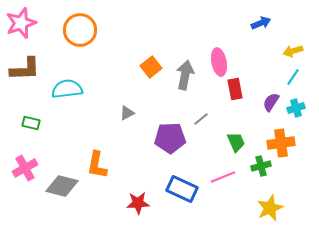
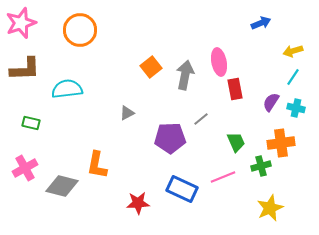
cyan cross: rotated 30 degrees clockwise
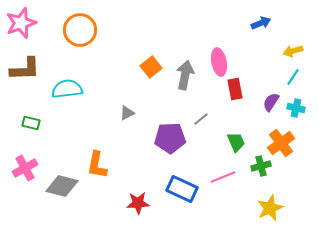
orange cross: rotated 28 degrees counterclockwise
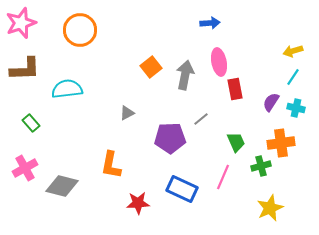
blue arrow: moved 51 px left; rotated 18 degrees clockwise
green rectangle: rotated 36 degrees clockwise
orange cross: rotated 28 degrees clockwise
orange L-shape: moved 14 px right
pink line: rotated 45 degrees counterclockwise
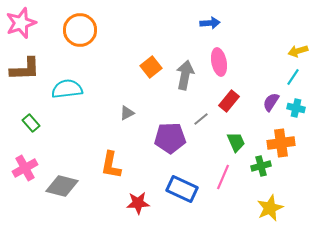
yellow arrow: moved 5 px right
red rectangle: moved 6 px left, 12 px down; rotated 50 degrees clockwise
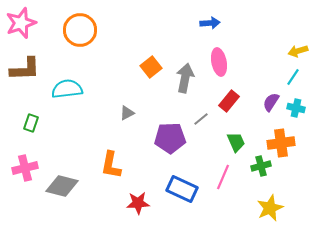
gray arrow: moved 3 px down
green rectangle: rotated 60 degrees clockwise
pink cross: rotated 15 degrees clockwise
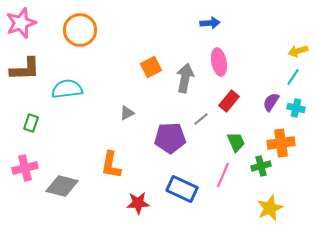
orange square: rotated 10 degrees clockwise
pink line: moved 2 px up
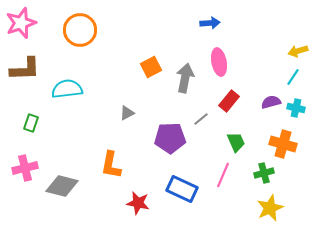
purple semicircle: rotated 42 degrees clockwise
orange cross: moved 2 px right, 1 px down; rotated 24 degrees clockwise
green cross: moved 3 px right, 7 px down
red star: rotated 15 degrees clockwise
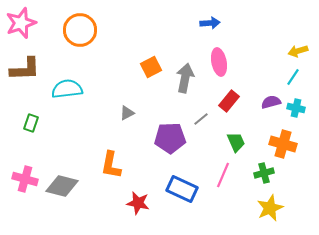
pink cross: moved 11 px down; rotated 30 degrees clockwise
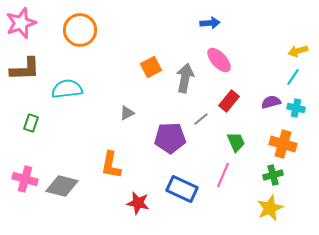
pink ellipse: moved 2 px up; rotated 32 degrees counterclockwise
green cross: moved 9 px right, 2 px down
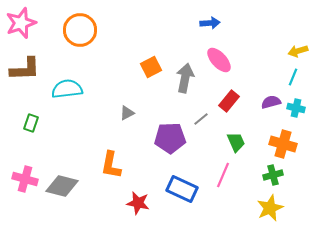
cyan line: rotated 12 degrees counterclockwise
